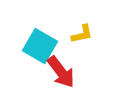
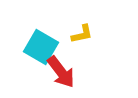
cyan square: moved 1 px right, 1 px down
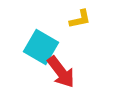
yellow L-shape: moved 2 px left, 15 px up
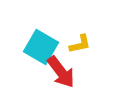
yellow L-shape: moved 25 px down
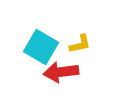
red arrow: rotated 120 degrees clockwise
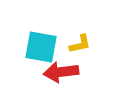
cyan square: rotated 20 degrees counterclockwise
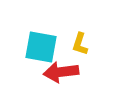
yellow L-shape: rotated 120 degrees clockwise
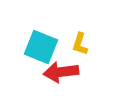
cyan square: rotated 12 degrees clockwise
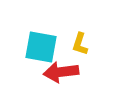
cyan square: rotated 12 degrees counterclockwise
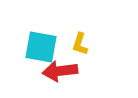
red arrow: moved 1 px left, 1 px up
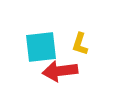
cyan square: rotated 16 degrees counterclockwise
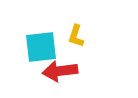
yellow L-shape: moved 4 px left, 8 px up
